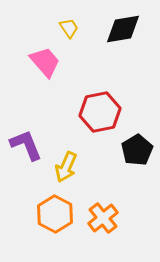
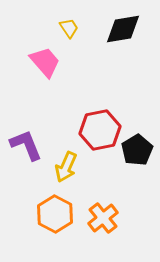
red hexagon: moved 18 px down
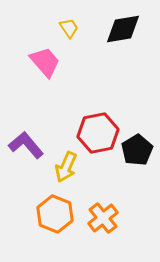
red hexagon: moved 2 px left, 3 px down
purple L-shape: rotated 18 degrees counterclockwise
orange hexagon: rotated 6 degrees counterclockwise
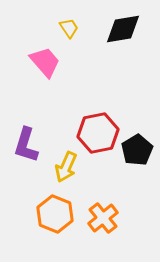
purple L-shape: rotated 123 degrees counterclockwise
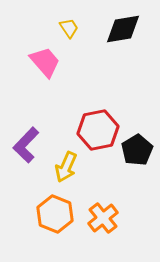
red hexagon: moved 3 px up
purple L-shape: rotated 27 degrees clockwise
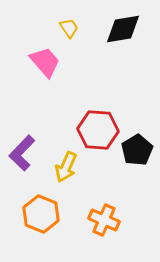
red hexagon: rotated 15 degrees clockwise
purple L-shape: moved 4 px left, 8 px down
orange hexagon: moved 14 px left
orange cross: moved 1 px right, 2 px down; rotated 28 degrees counterclockwise
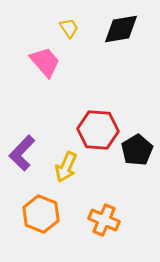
black diamond: moved 2 px left
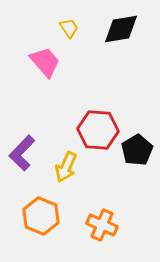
orange hexagon: moved 2 px down
orange cross: moved 2 px left, 5 px down
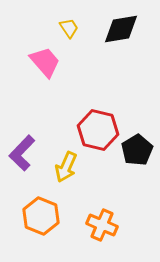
red hexagon: rotated 9 degrees clockwise
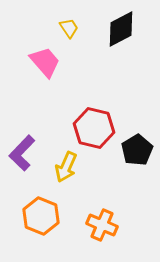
black diamond: rotated 18 degrees counterclockwise
red hexagon: moved 4 px left, 2 px up
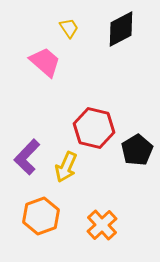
pink trapezoid: rotated 8 degrees counterclockwise
purple L-shape: moved 5 px right, 4 px down
orange hexagon: rotated 18 degrees clockwise
orange cross: rotated 24 degrees clockwise
